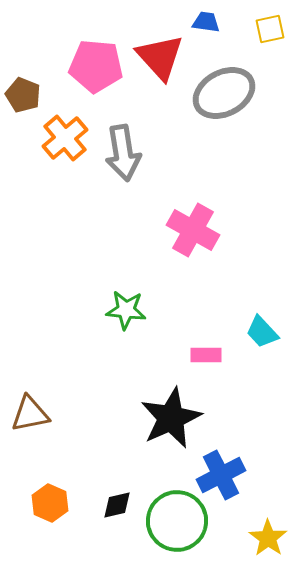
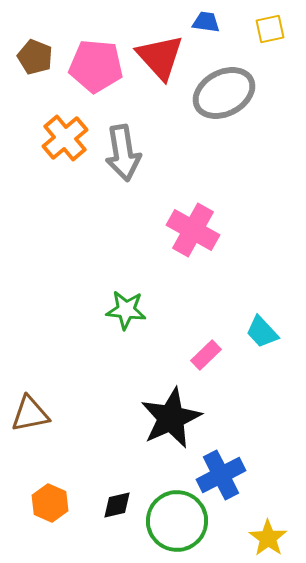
brown pentagon: moved 12 px right, 38 px up
pink rectangle: rotated 44 degrees counterclockwise
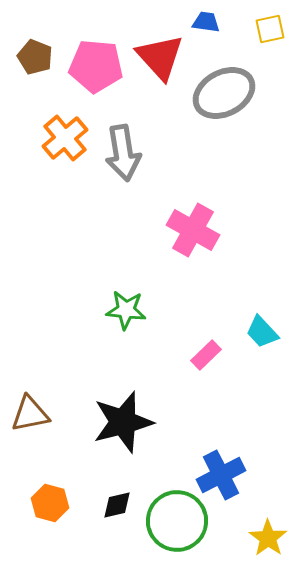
black star: moved 48 px left, 4 px down; rotated 10 degrees clockwise
orange hexagon: rotated 9 degrees counterclockwise
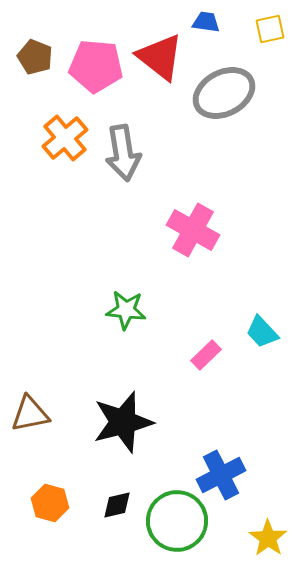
red triangle: rotated 10 degrees counterclockwise
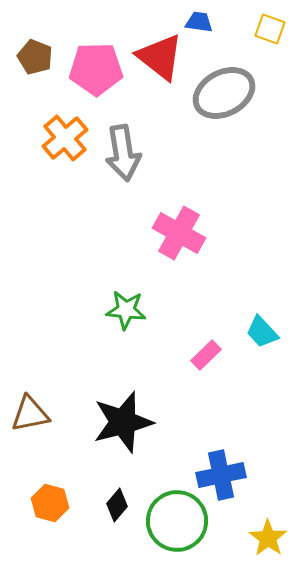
blue trapezoid: moved 7 px left
yellow square: rotated 32 degrees clockwise
pink pentagon: moved 3 px down; rotated 6 degrees counterclockwise
pink cross: moved 14 px left, 3 px down
blue cross: rotated 15 degrees clockwise
black diamond: rotated 36 degrees counterclockwise
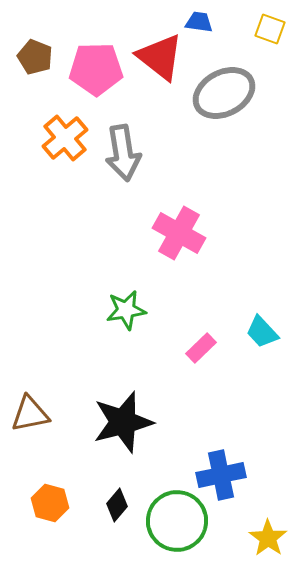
green star: rotated 15 degrees counterclockwise
pink rectangle: moved 5 px left, 7 px up
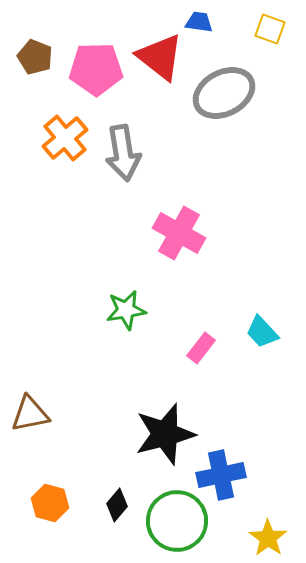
pink rectangle: rotated 8 degrees counterclockwise
black star: moved 42 px right, 12 px down
